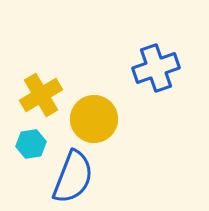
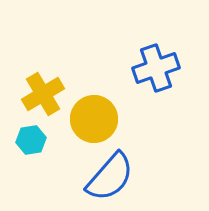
yellow cross: moved 2 px right, 1 px up
cyan hexagon: moved 4 px up
blue semicircle: moved 37 px right; rotated 20 degrees clockwise
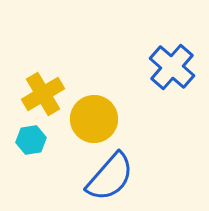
blue cross: moved 16 px right, 1 px up; rotated 30 degrees counterclockwise
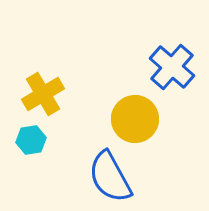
yellow circle: moved 41 px right
blue semicircle: rotated 110 degrees clockwise
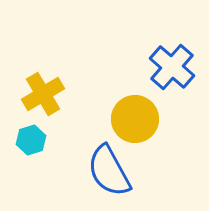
cyan hexagon: rotated 8 degrees counterclockwise
blue semicircle: moved 1 px left, 6 px up
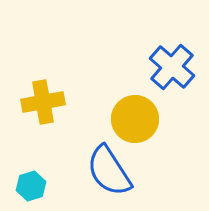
yellow cross: moved 8 px down; rotated 21 degrees clockwise
cyan hexagon: moved 46 px down
blue semicircle: rotated 4 degrees counterclockwise
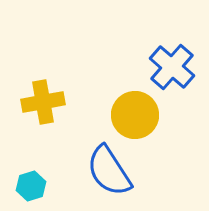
yellow circle: moved 4 px up
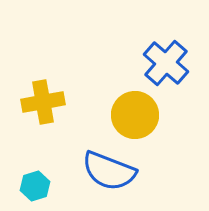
blue cross: moved 6 px left, 4 px up
blue semicircle: rotated 36 degrees counterclockwise
cyan hexagon: moved 4 px right
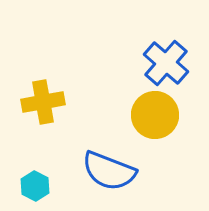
yellow circle: moved 20 px right
cyan hexagon: rotated 16 degrees counterclockwise
